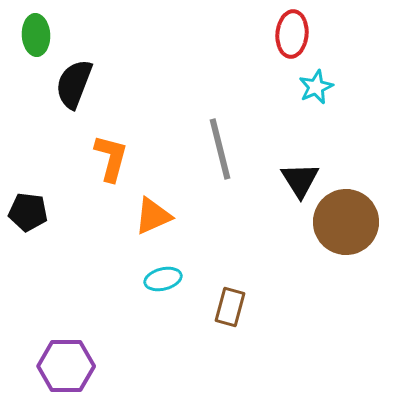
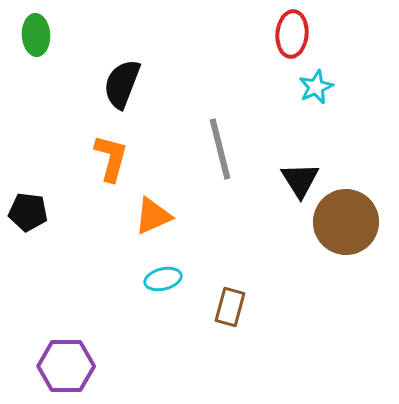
black semicircle: moved 48 px right
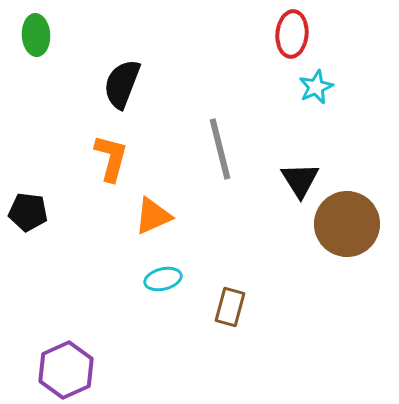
brown circle: moved 1 px right, 2 px down
purple hexagon: moved 4 px down; rotated 24 degrees counterclockwise
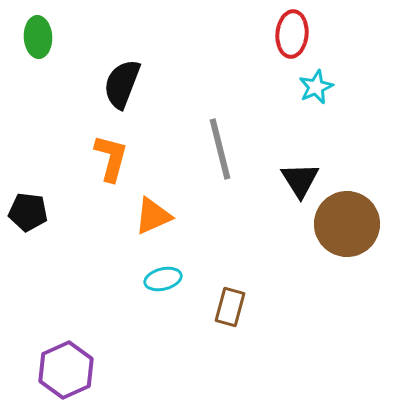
green ellipse: moved 2 px right, 2 px down
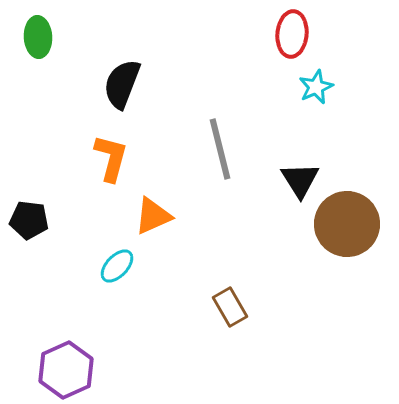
black pentagon: moved 1 px right, 8 px down
cyan ellipse: moved 46 px left, 13 px up; rotated 33 degrees counterclockwise
brown rectangle: rotated 45 degrees counterclockwise
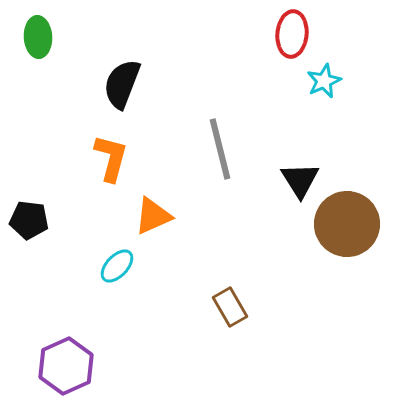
cyan star: moved 8 px right, 6 px up
purple hexagon: moved 4 px up
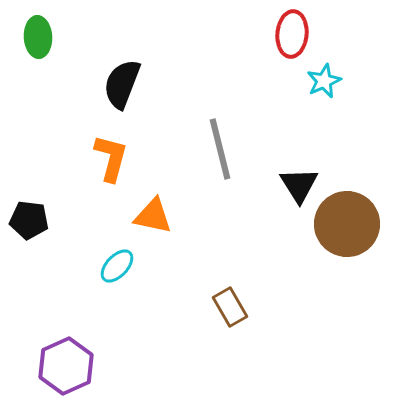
black triangle: moved 1 px left, 5 px down
orange triangle: rotated 36 degrees clockwise
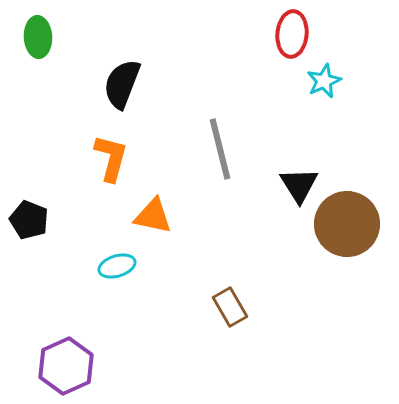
black pentagon: rotated 15 degrees clockwise
cyan ellipse: rotated 30 degrees clockwise
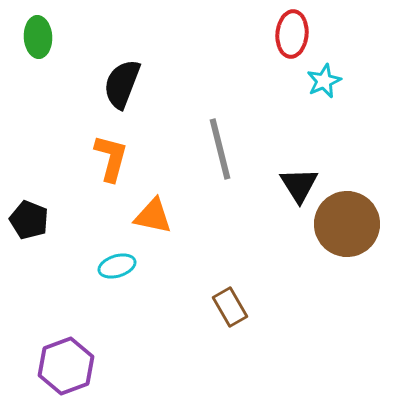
purple hexagon: rotated 4 degrees clockwise
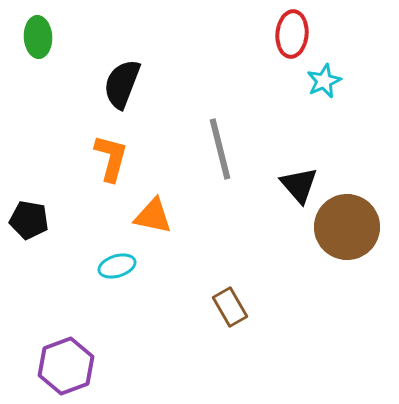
black triangle: rotated 9 degrees counterclockwise
black pentagon: rotated 12 degrees counterclockwise
brown circle: moved 3 px down
